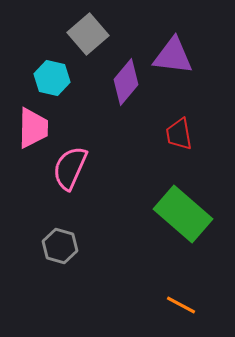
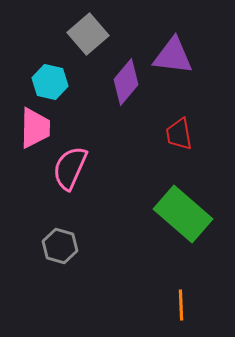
cyan hexagon: moved 2 px left, 4 px down
pink trapezoid: moved 2 px right
orange line: rotated 60 degrees clockwise
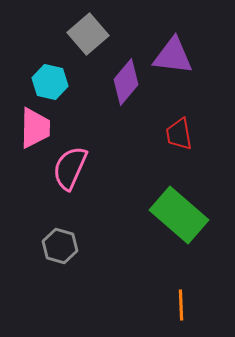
green rectangle: moved 4 px left, 1 px down
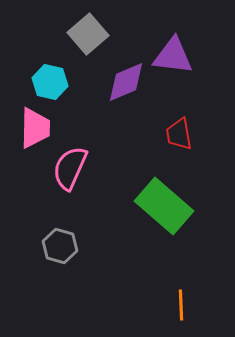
purple diamond: rotated 27 degrees clockwise
green rectangle: moved 15 px left, 9 px up
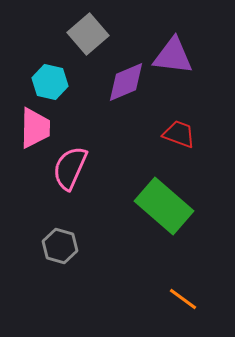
red trapezoid: rotated 120 degrees clockwise
orange line: moved 2 px right, 6 px up; rotated 52 degrees counterclockwise
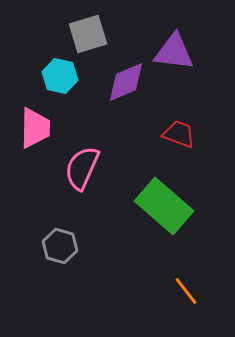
gray square: rotated 24 degrees clockwise
purple triangle: moved 1 px right, 4 px up
cyan hexagon: moved 10 px right, 6 px up
pink semicircle: moved 12 px right
orange line: moved 3 px right, 8 px up; rotated 16 degrees clockwise
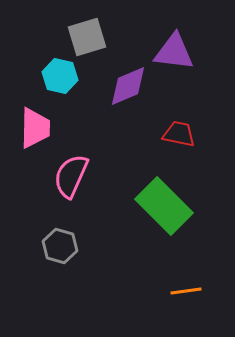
gray square: moved 1 px left, 3 px down
purple diamond: moved 2 px right, 4 px down
red trapezoid: rotated 8 degrees counterclockwise
pink semicircle: moved 11 px left, 8 px down
green rectangle: rotated 4 degrees clockwise
orange line: rotated 60 degrees counterclockwise
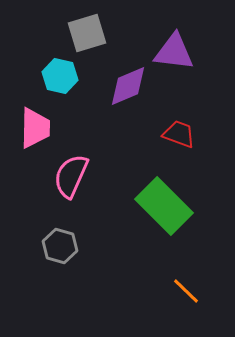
gray square: moved 4 px up
red trapezoid: rotated 8 degrees clockwise
orange line: rotated 52 degrees clockwise
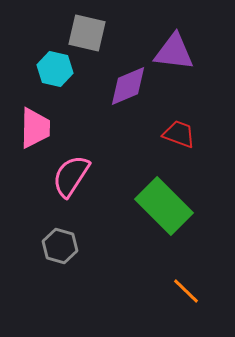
gray square: rotated 30 degrees clockwise
cyan hexagon: moved 5 px left, 7 px up
pink semicircle: rotated 9 degrees clockwise
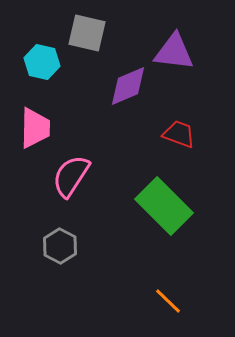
cyan hexagon: moved 13 px left, 7 px up
gray hexagon: rotated 12 degrees clockwise
orange line: moved 18 px left, 10 px down
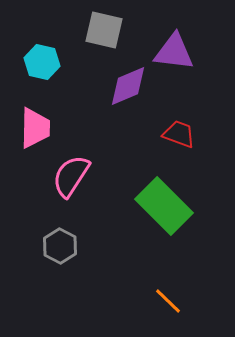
gray square: moved 17 px right, 3 px up
